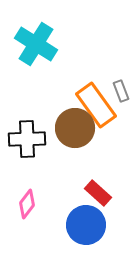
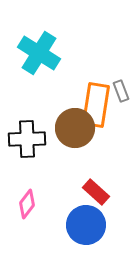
cyan cross: moved 3 px right, 9 px down
orange rectangle: rotated 45 degrees clockwise
red rectangle: moved 2 px left, 1 px up
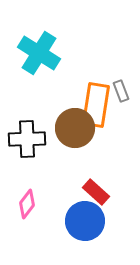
blue circle: moved 1 px left, 4 px up
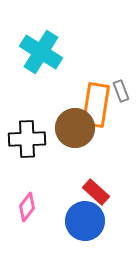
cyan cross: moved 2 px right, 1 px up
pink diamond: moved 3 px down
